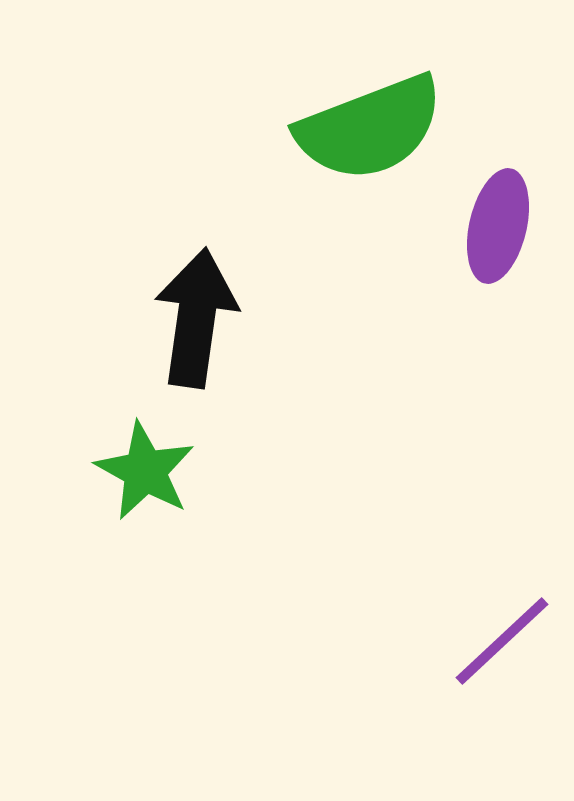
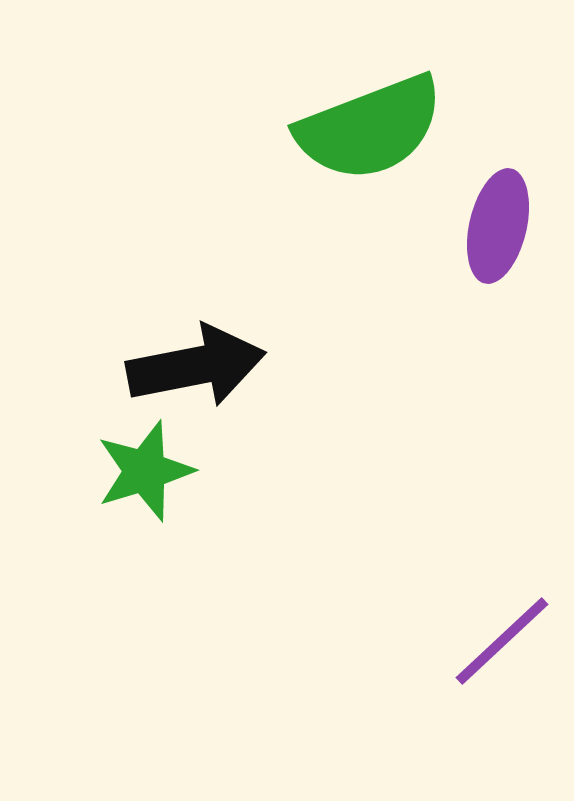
black arrow: moved 48 px down; rotated 71 degrees clockwise
green star: rotated 26 degrees clockwise
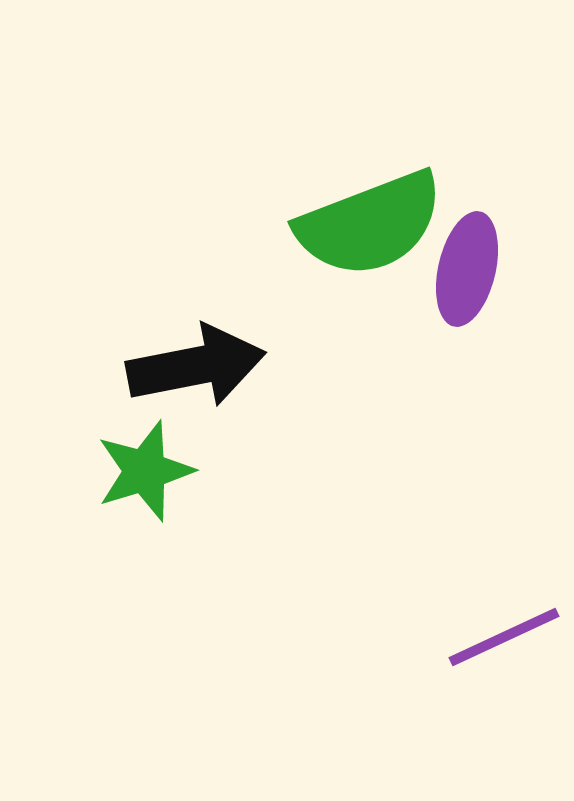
green semicircle: moved 96 px down
purple ellipse: moved 31 px left, 43 px down
purple line: moved 2 px right, 4 px up; rotated 18 degrees clockwise
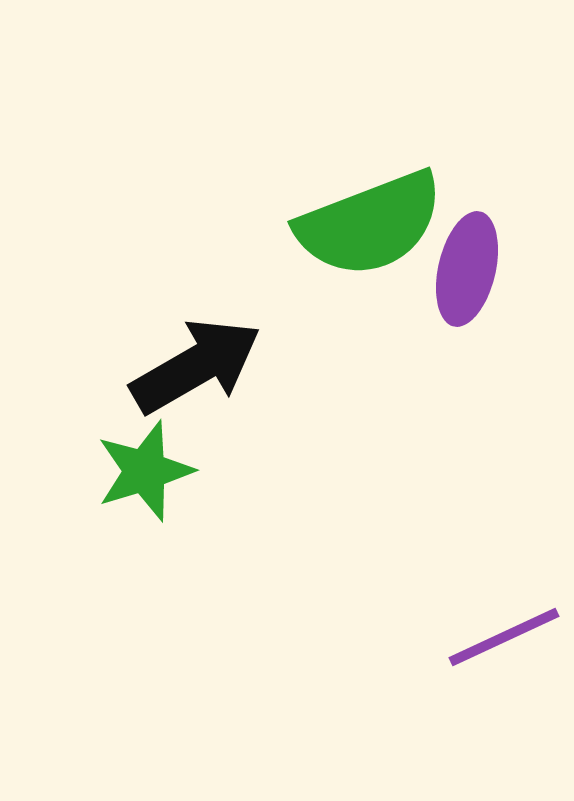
black arrow: rotated 19 degrees counterclockwise
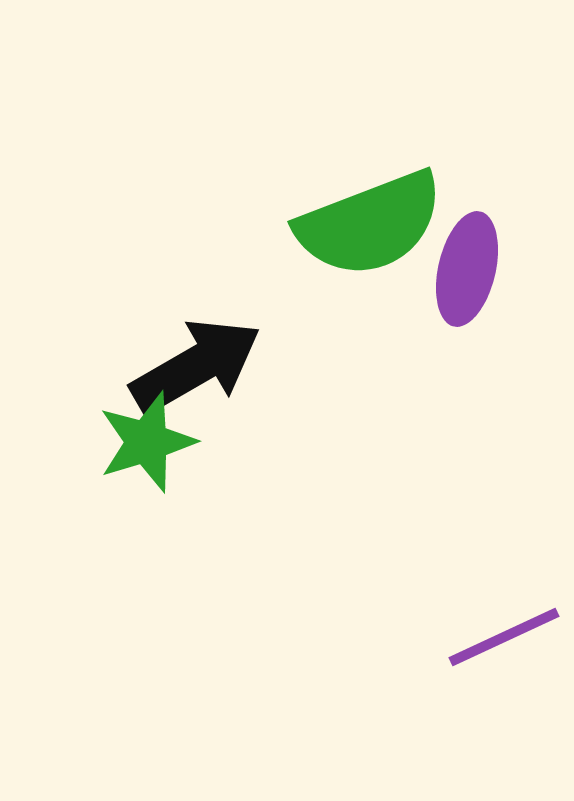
green star: moved 2 px right, 29 px up
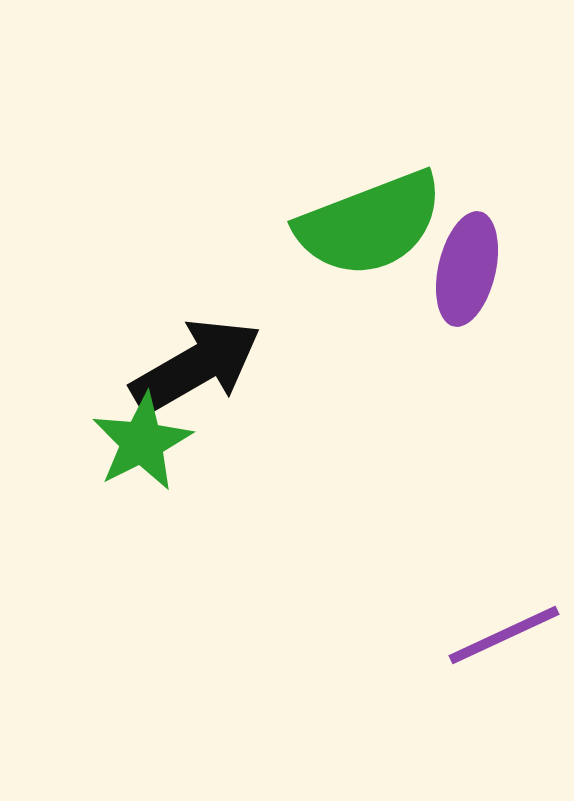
green star: moved 5 px left; rotated 10 degrees counterclockwise
purple line: moved 2 px up
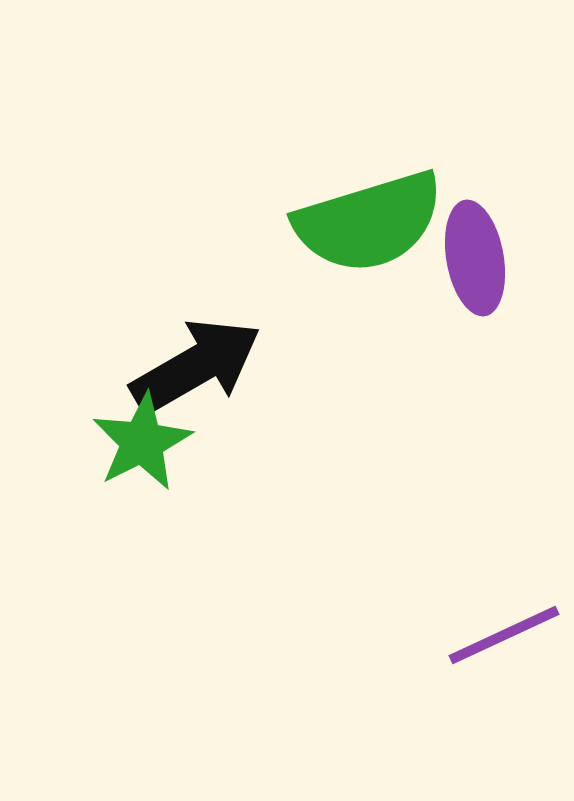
green semicircle: moved 1 px left, 2 px up; rotated 4 degrees clockwise
purple ellipse: moved 8 px right, 11 px up; rotated 23 degrees counterclockwise
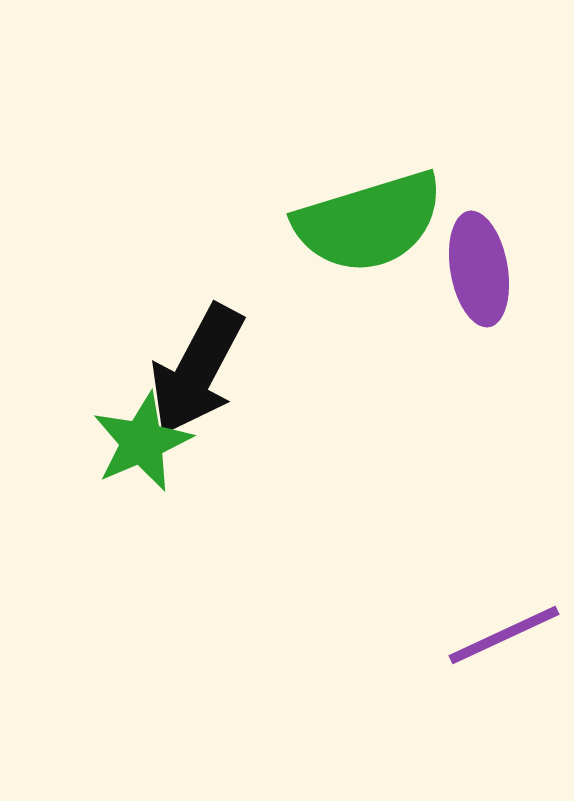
purple ellipse: moved 4 px right, 11 px down
black arrow: moved 1 px right, 4 px down; rotated 148 degrees clockwise
green star: rotated 4 degrees clockwise
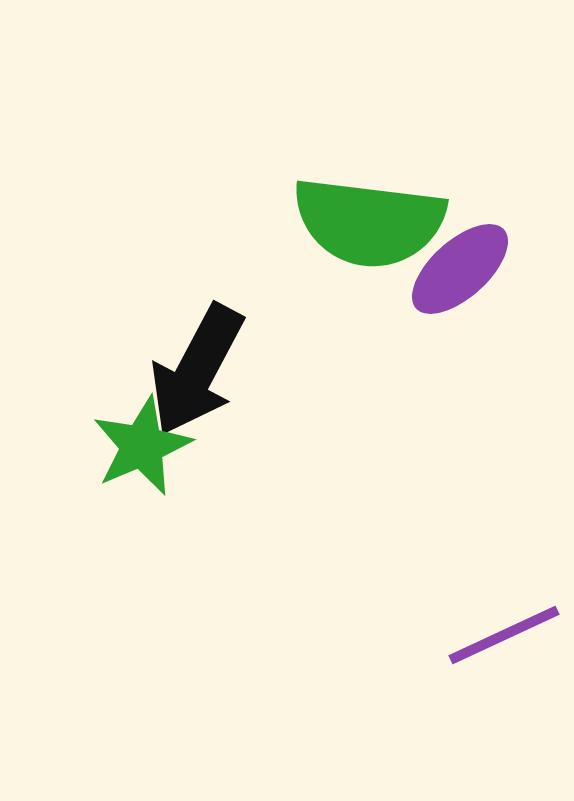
green semicircle: rotated 24 degrees clockwise
purple ellipse: moved 19 px left; rotated 58 degrees clockwise
green star: moved 4 px down
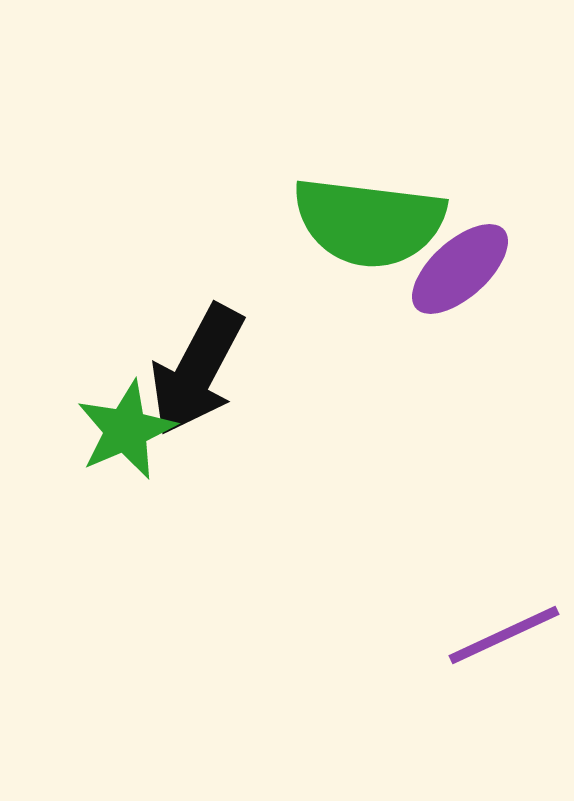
green star: moved 16 px left, 16 px up
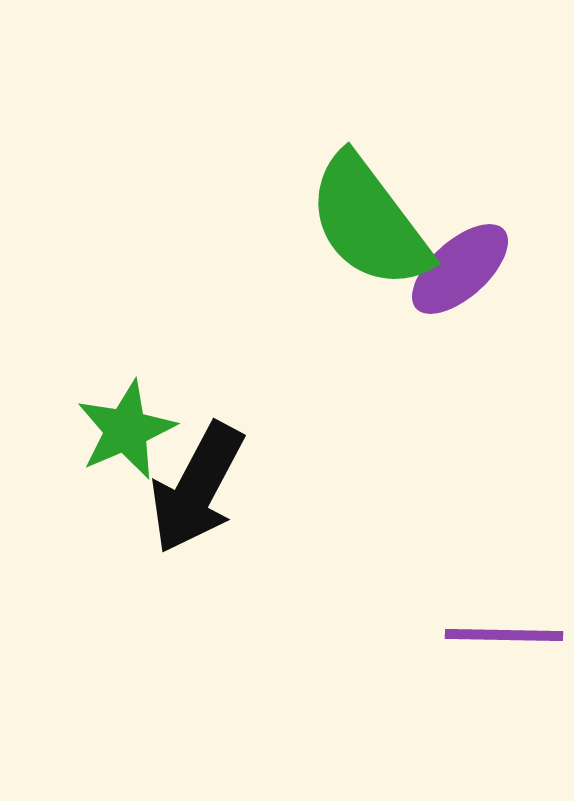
green semicircle: rotated 46 degrees clockwise
black arrow: moved 118 px down
purple line: rotated 26 degrees clockwise
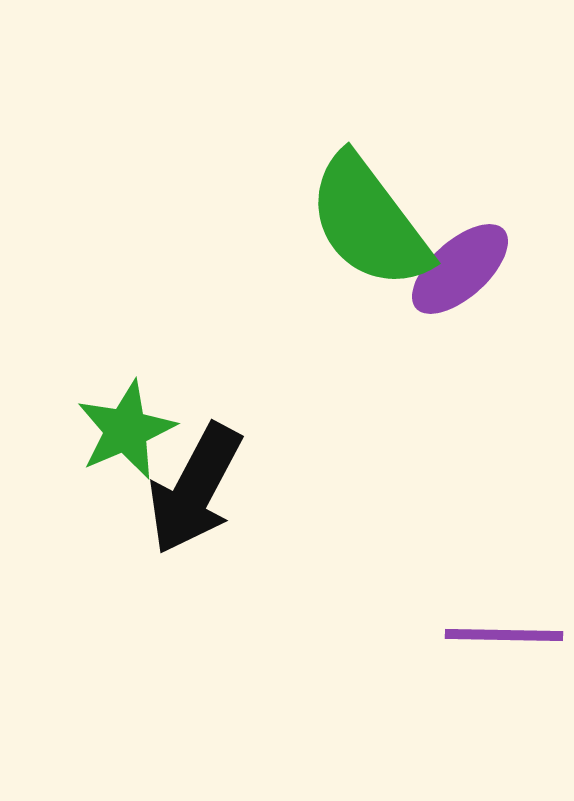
black arrow: moved 2 px left, 1 px down
